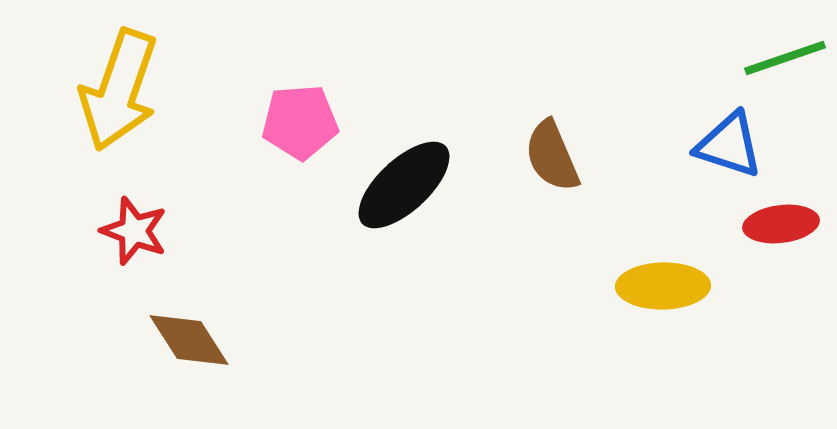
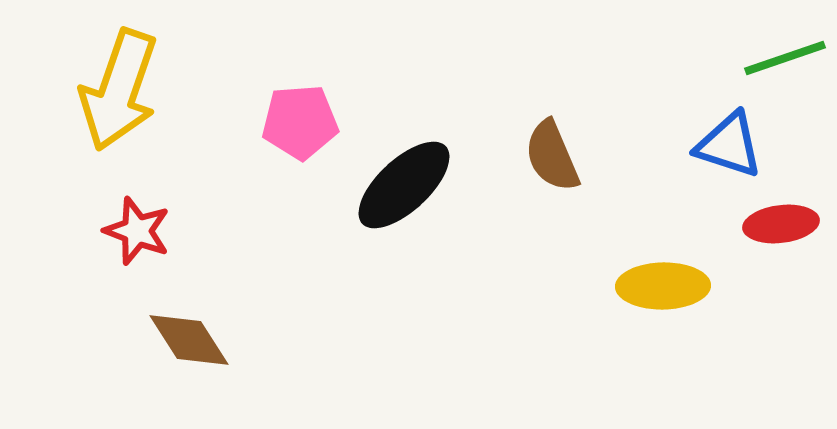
red star: moved 3 px right
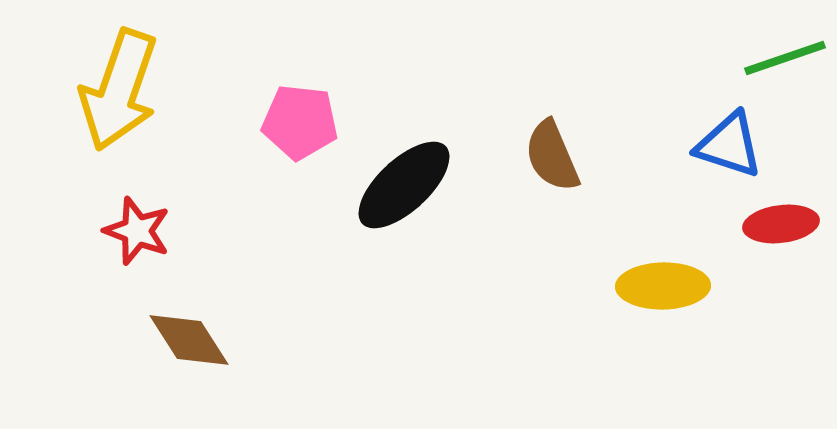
pink pentagon: rotated 10 degrees clockwise
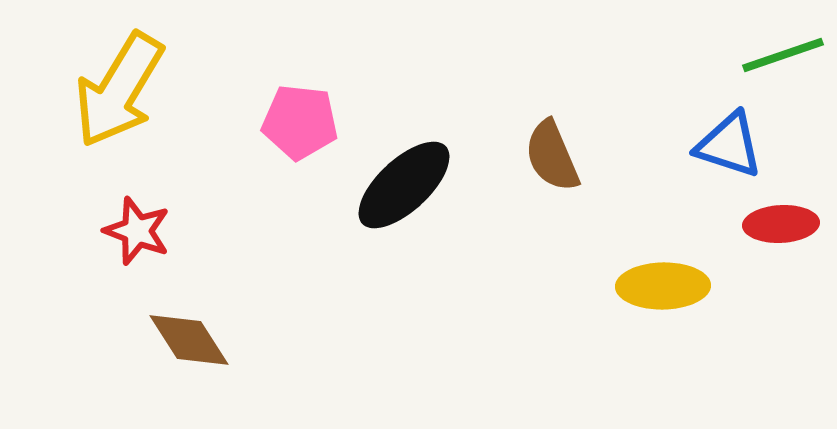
green line: moved 2 px left, 3 px up
yellow arrow: rotated 12 degrees clockwise
red ellipse: rotated 4 degrees clockwise
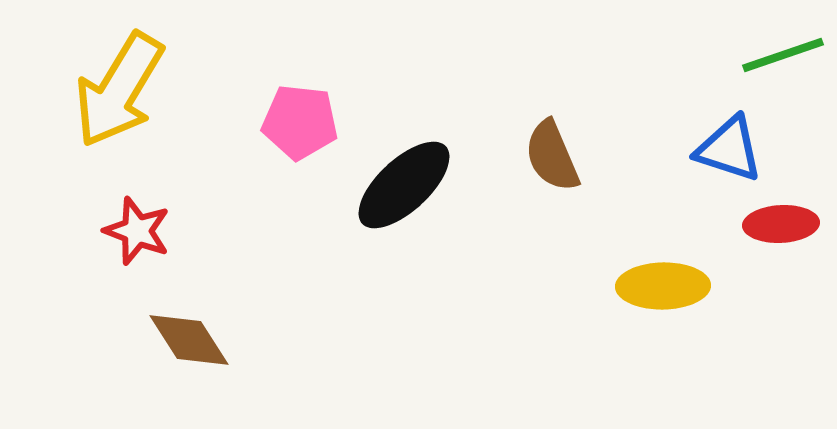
blue triangle: moved 4 px down
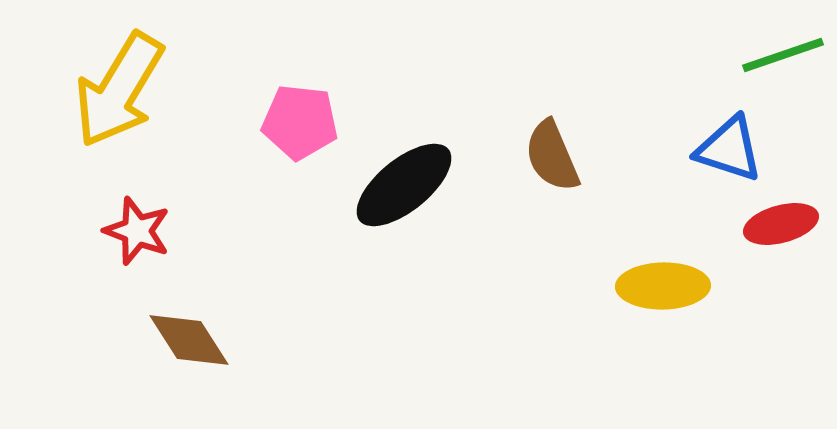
black ellipse: rotated 4 degrees clockwise
red ellipse: rotated 12 degrees counterclockwise
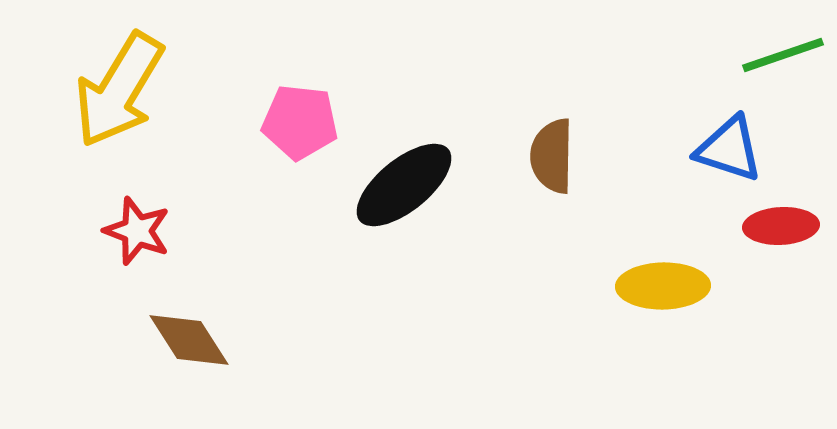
brown semicircle: rotated 24 degrees clockwise
red ellipse: moved 2 px down; rotated 12 degrees clockwise
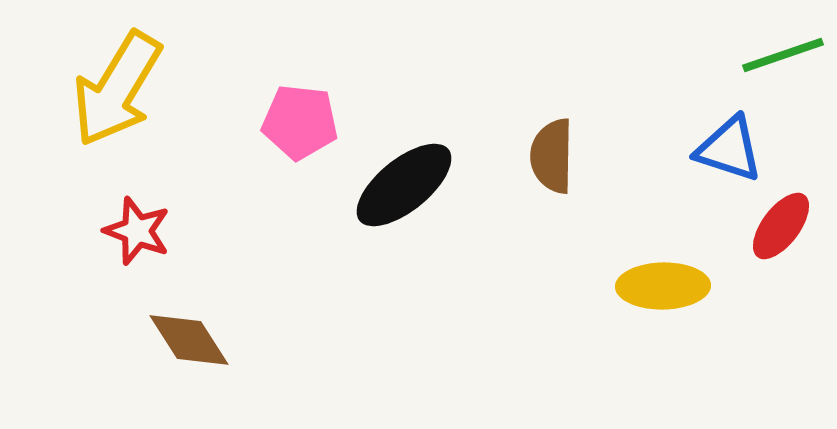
yellow arrow: moved 2 px left, 1 px up
red ellipse: rotated 50 degrees counterclockwise
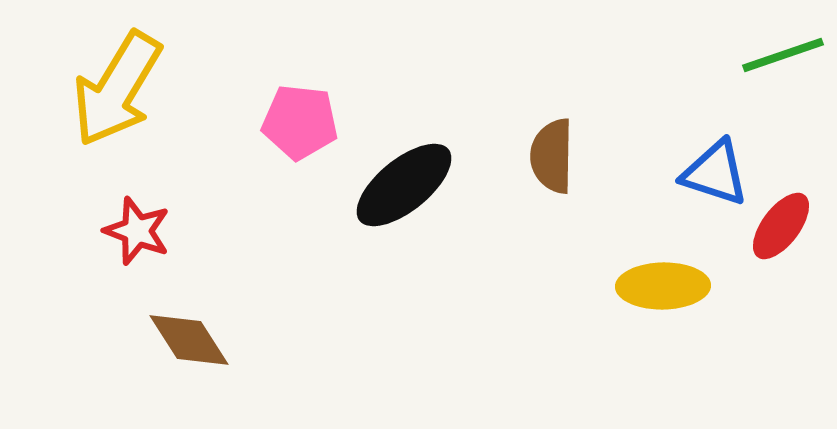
blue triangle: moved 14 px left, 24 px down
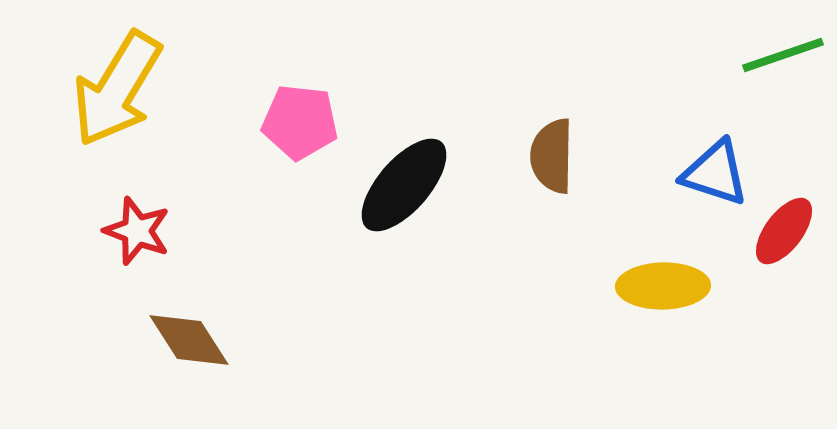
black ellipse: rotated 10 degrees counterclockwise
red ellipse: moved 3 px right, 5 px down
